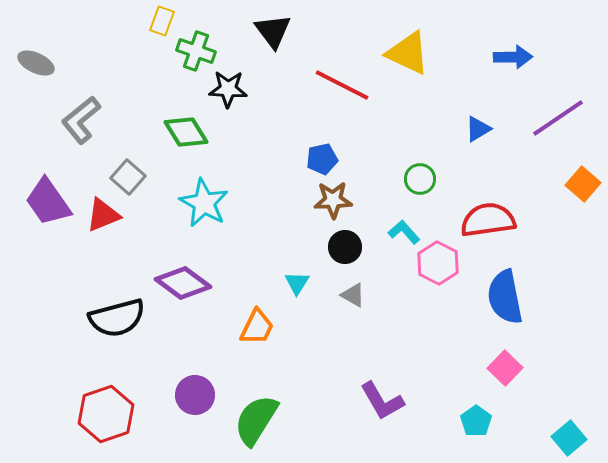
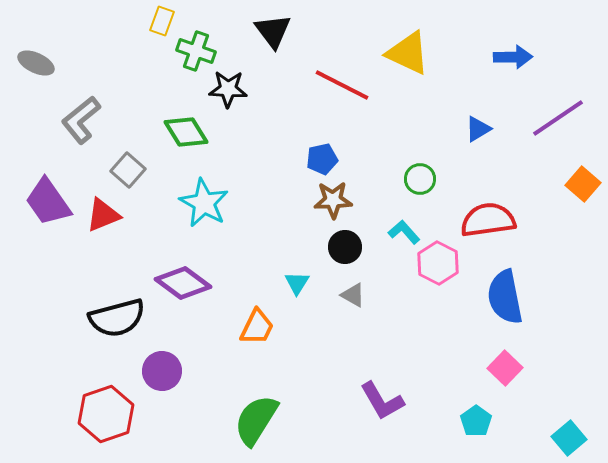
gray square: moved 7 px up
purple circle: moved 33 px left, 24 px up
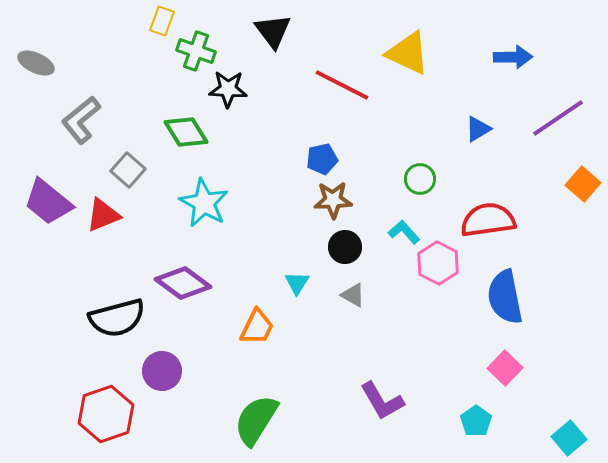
purple trapezoid: rotated 16 degrees counterclockwise
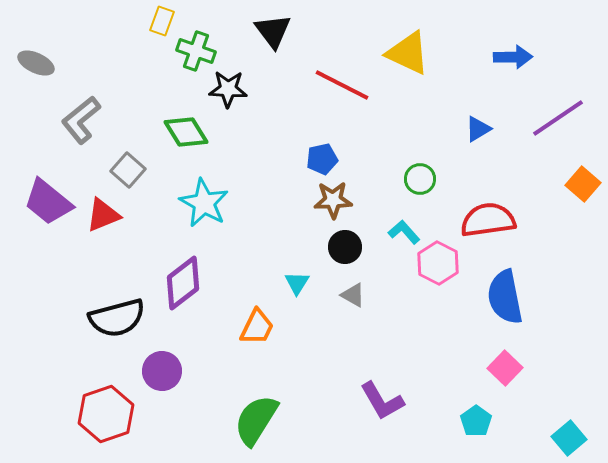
purple diamond: rotated 74 degrees counterclockwise
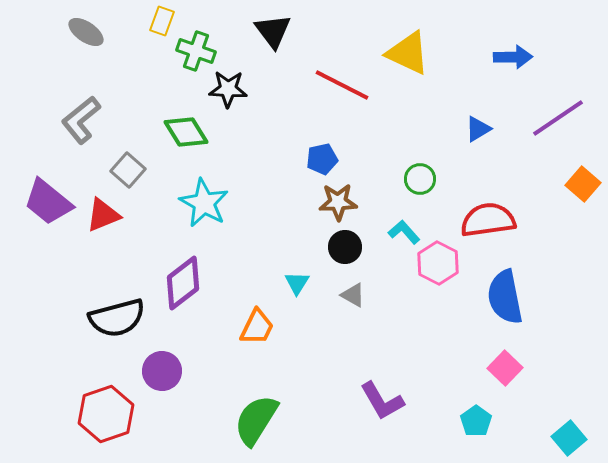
gray ellipse: moved 50 px right, 31 px up; rotated 9 degrees clockwise
brown star: moved 5 px right, 2 px down
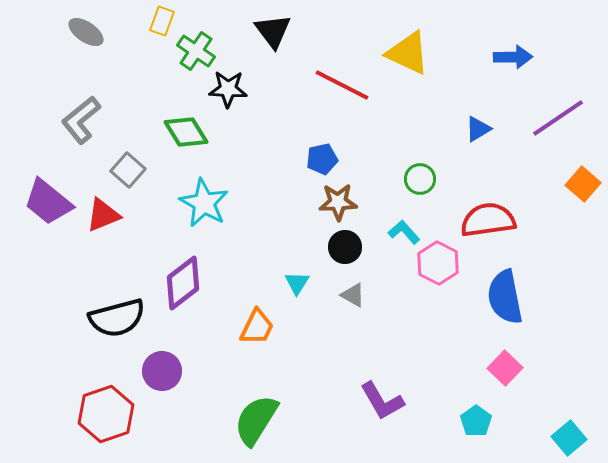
green cross: rotated 15 degrees clockwise
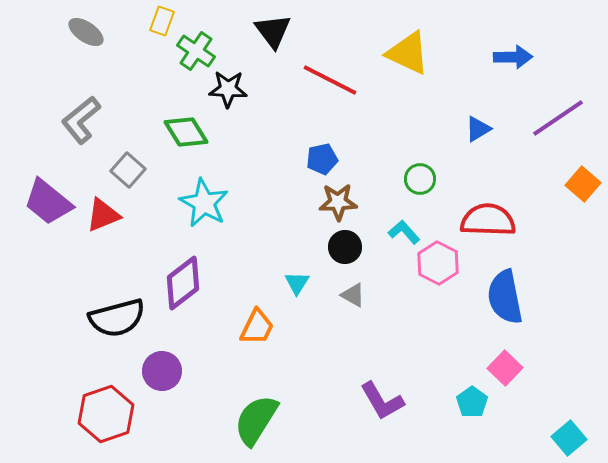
red line: moved 12 px left, 5 px up
red semicircle: rotated 10 degrees clockwise
cyan pentagon: moved 4 px left, 19 px up
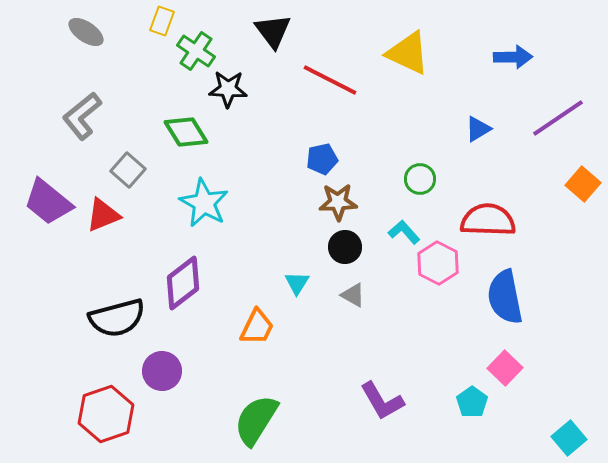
gray L-shape: moved 1 px right, 4 px up
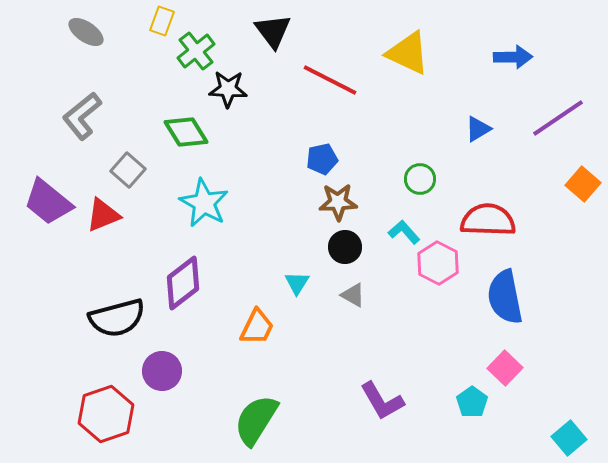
green cross: rotated 18 degrees clockwise
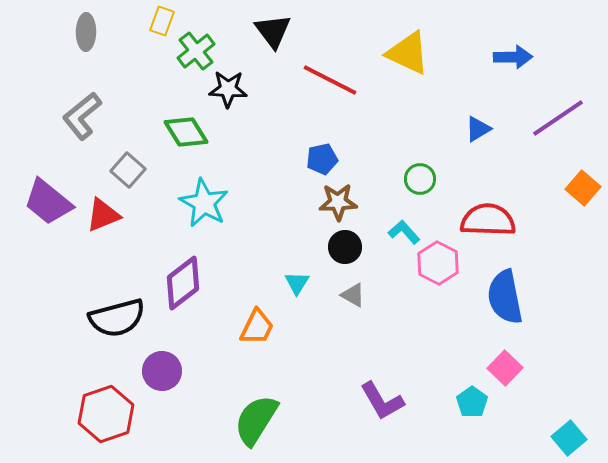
gray ellipse: rotated 57 degrees clockwise
orange square: moved 4 px down
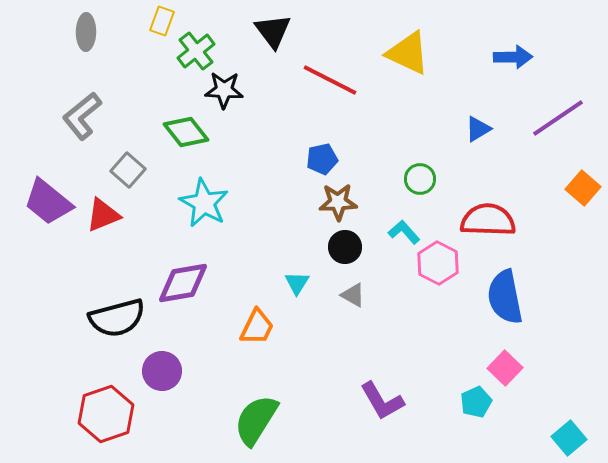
black star: moved 4 px left, 1 px down
green diamond: rotated 6 degrees counterclockwise
purple diamond: rotated 28 degrees clockwise
cyan pentagon: moved 4 px right; rotated 12 degrees clockwise
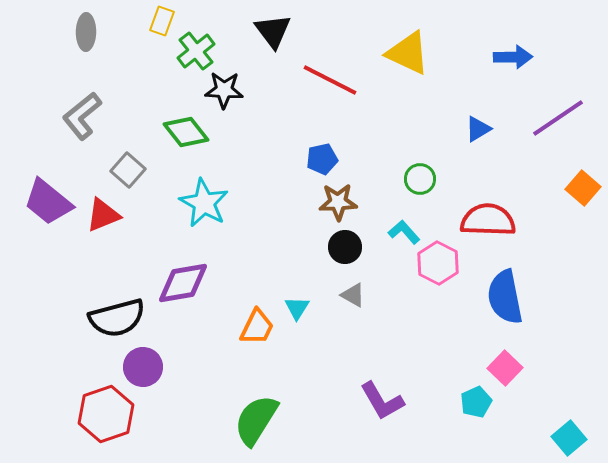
cyan triangle: moved 25 px down
purple circle: moved 19 px left, 4 px up
